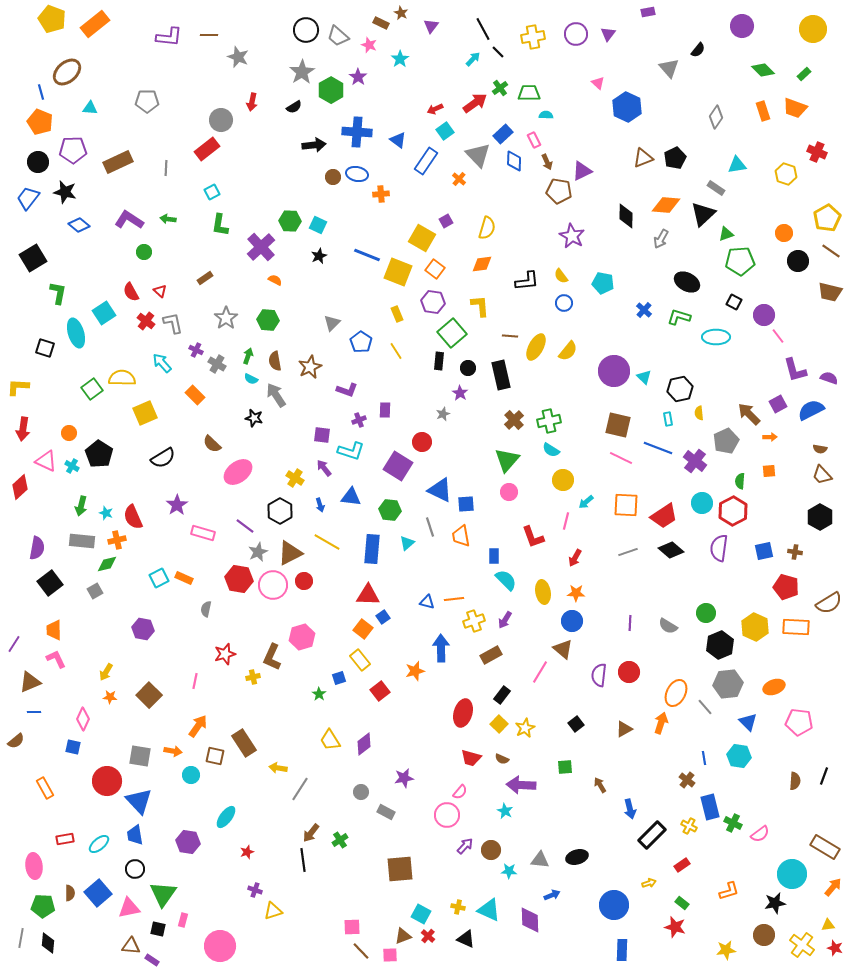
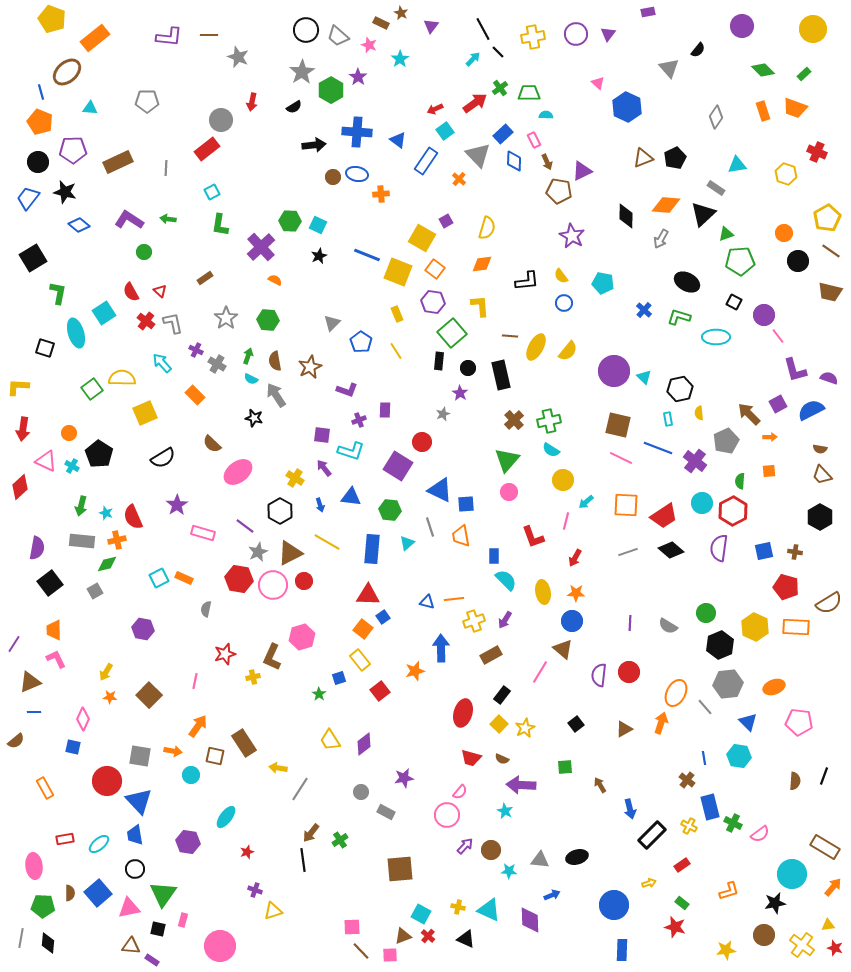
orange rectangle at (95, 24): moved 14 px down
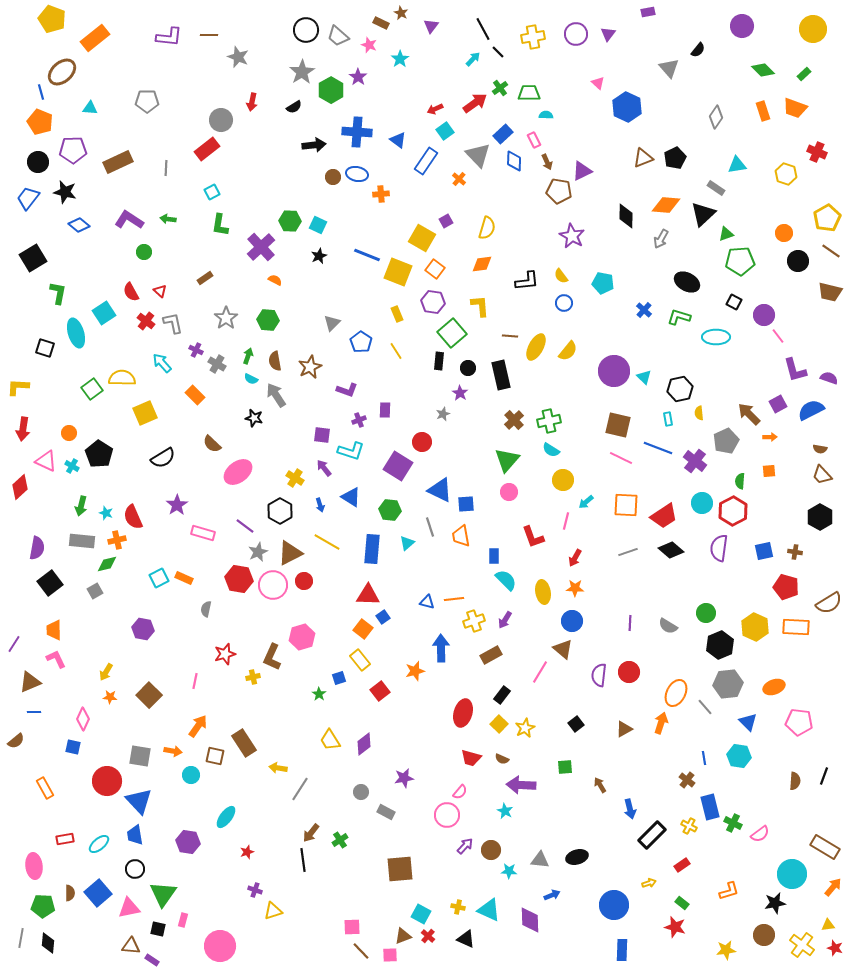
brown ellipse at (67, 72): moved 5 px left
blue triangle at (351, 497): rotated 25 degrees clockwise
orange star at (576, 593): moved 1 px left, 5 px up
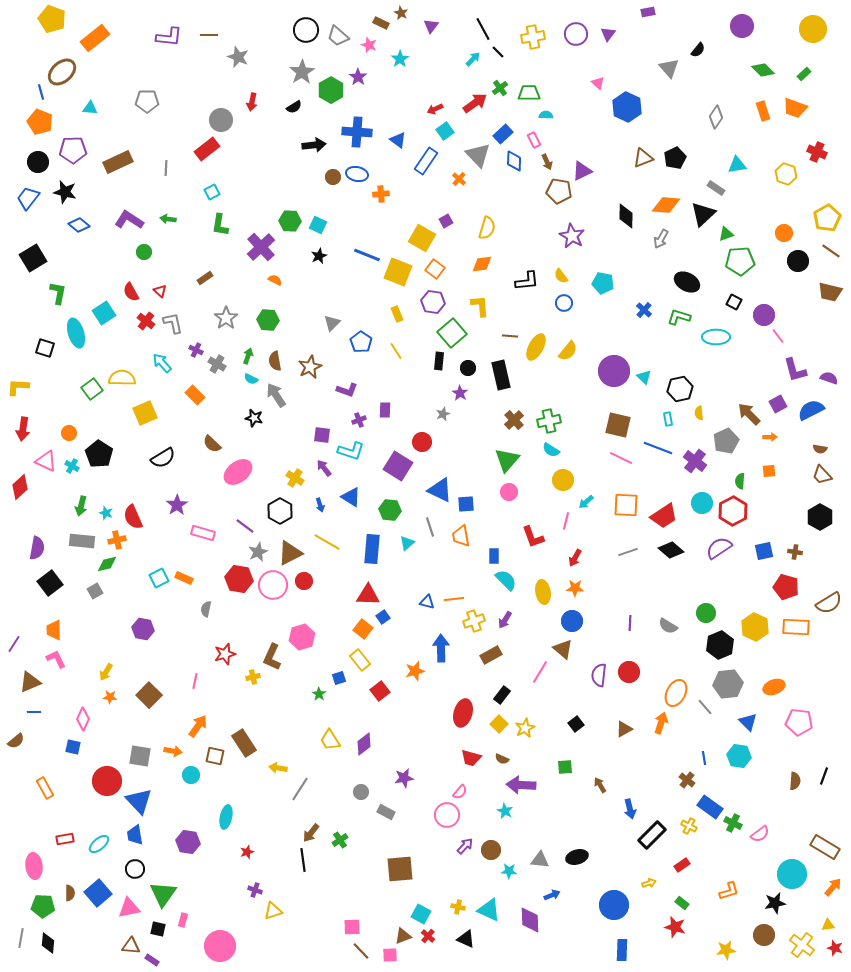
purple semicircle at (719, 548): rotated 48 degrees clockwise
blue rectangle at (710, 807): rotated 40 degrees counterclockwise
cyan ellipse at (226, 817): rotated 25 degrees counterclockwise
